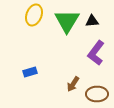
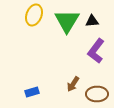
purple L-shape: moved 2 px up
blue rectangle: moved 2 px right, 20 px down
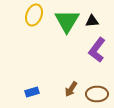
purple L-shape: moved 1 px right, 1 px up
brown arrow: moved 2 px left, 5 px down
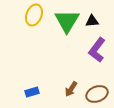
brown ellipse: rotated 20 degrees counterclockwise
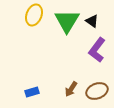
black triangle: rotated 40 degrees clockwise
brown ellipse: moved 3 px up
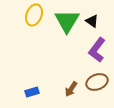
brown ellipse: moved 9 px up
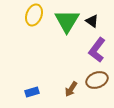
brown ellipse: moved 2 px up
